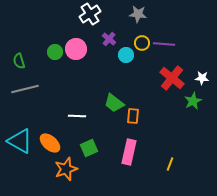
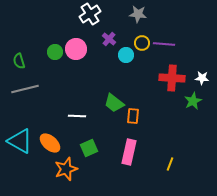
red cross: rotated 35 degrees counterclockwise
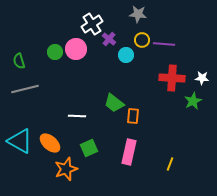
white cross: moved 2 px right, 10 px down
yellow circle: moved 3 px up
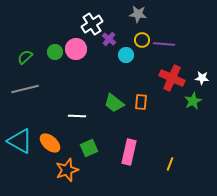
green semicircle: moved 6 px right, 4 px up; rotated 63 degrees clockwise
red cross: rotated 20 degrees clockwise
orange rectangle: moved 8 px right, 14 px up
orange star: moved 1 px right, 1 px down
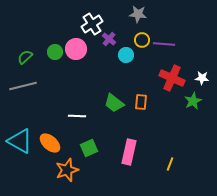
gray line: moved 2 px left, 3 px up
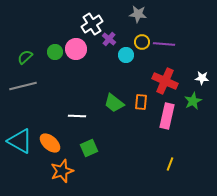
yellow circle: moved 2 px down
red cross: moved 7 px left, 3 px down
pink rectangle: moved 38 px right, 36 px up
orange star: moved 5 px left, 1 px down
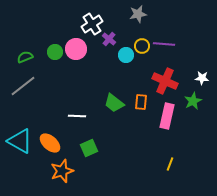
gray star: rotated 18 degrees counterclockwise
yellow circle: moved 4 px down
green semicircle: rotated 21 degrees clockwise
gray line: rotated 24 degrees counterclockwise
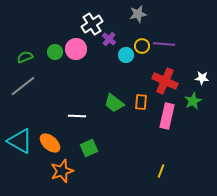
yellow line: moved 9 px left, 7 px down
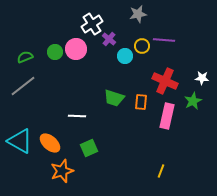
purple line: moved 4 px up
cyan circle: moved 1 px left, 1 px down
green trapezoid: moved 5 px up; rotated 20 degrees counterclockwise
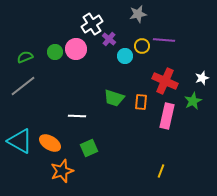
white star: rotated 24 degrees counterclockwise
orange ellipse: rotated 10 degrees counterclockwise
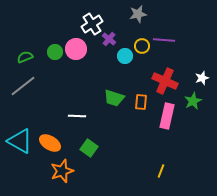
green square: rotated 30 degrees counterclockwise
